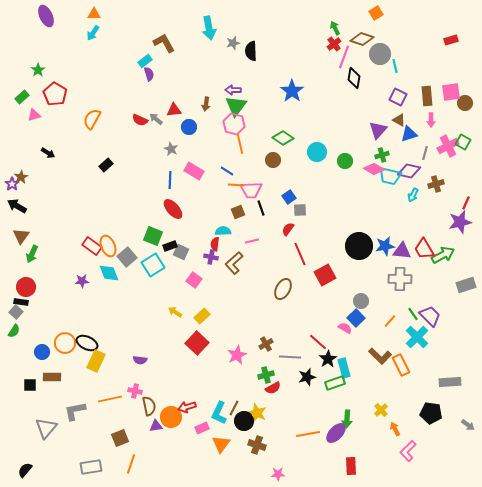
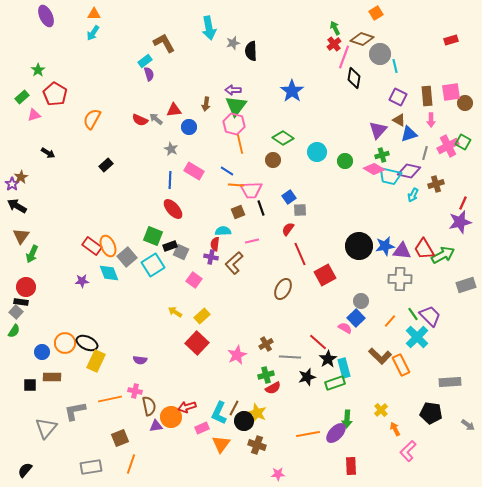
red line at (466, 203): moved 3 px left
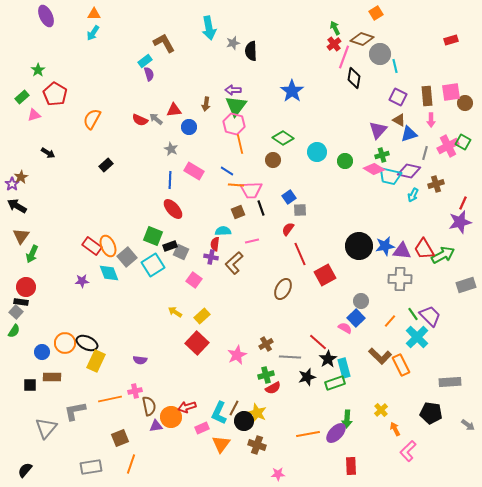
pink cross at (135, 391): rotated 24 degrees counterclockwise
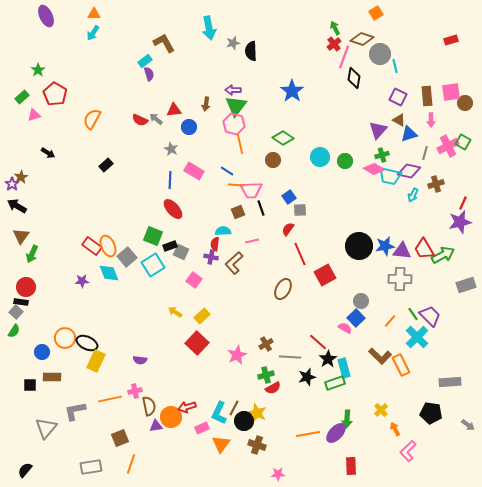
cyan circle at (317, 152): moved 3 px right, 5 px down
orange circle at (65, 343): moved 5 px up
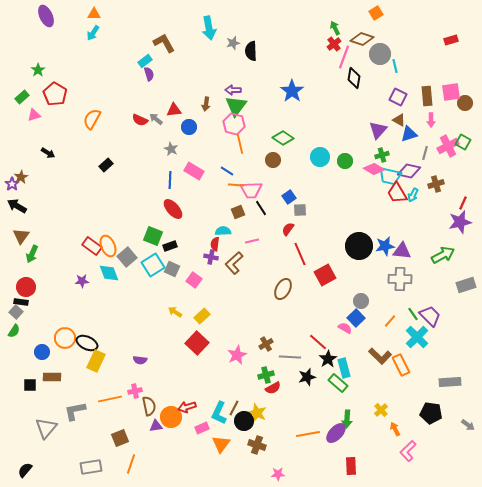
black line at (261, 208): rotated 14 degrees counterclockwise
red trapezoid at (424, 249): moved 27 px left, 56 px up
gray square at (181, 252): moved 9 px left, 17 px down
green rectangle at (335, 383): moved 3 px right; rotated 60 degrees clockwise
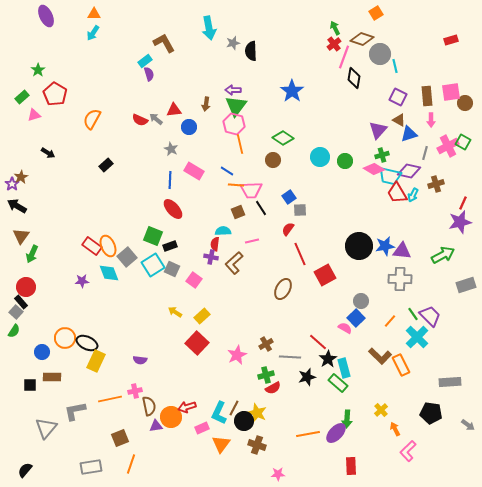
black rectangle at (21, 302): rotated 40 degrees clockwise
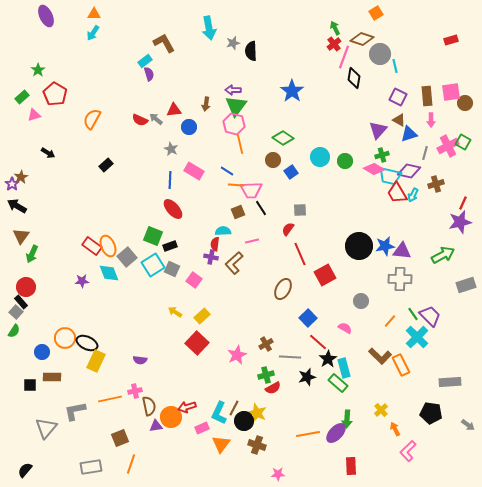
blue square at (289, 197): moved 2 px right, 25 px up
blue square at (356, 318): moved 48 px left
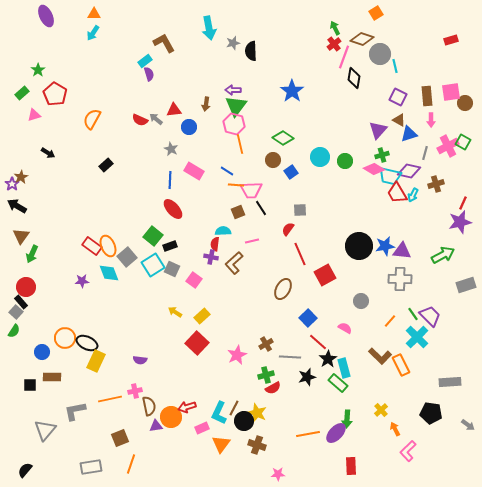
green rectangle at (22, 97): moved 4 px up
green square at (153, 236): rotated 18 degrees clockwise
gray triangle at (46, 428): moved 1 px left, 2 px down
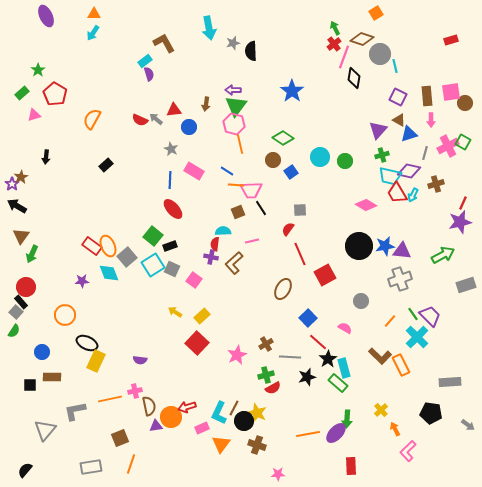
black arrow at (48, 153): moved 2 px left, 4 px down; rotated 64 degrees clockwise
pink diamond at (374, 169): moved 8 px left, 36 px down
gray cross at (400, 279): rotated 20 degrees counterclockwise
orange circle at (65, 338): moved 23 px up
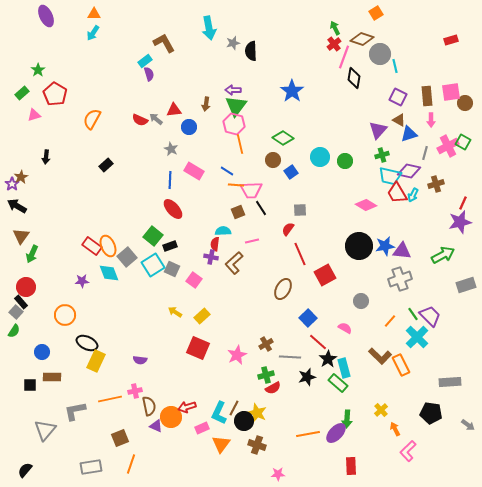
red square at (197, 343): moved 1 px right, 5 px down; rotated 20 degrees counterclockwise
purple triangle at (156, 426): rotated 32 degrees clockwise
